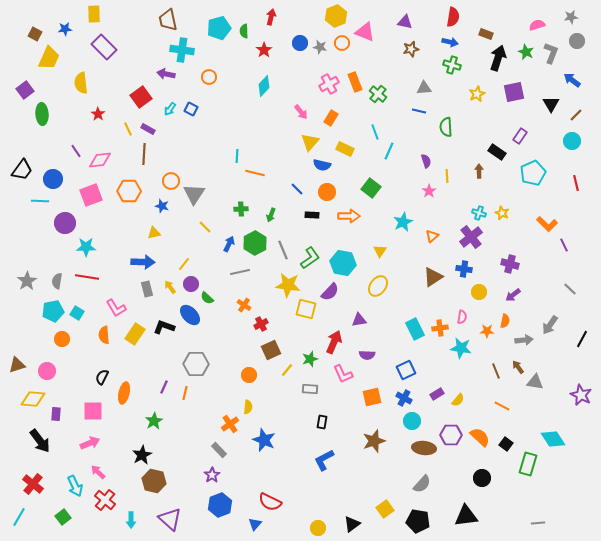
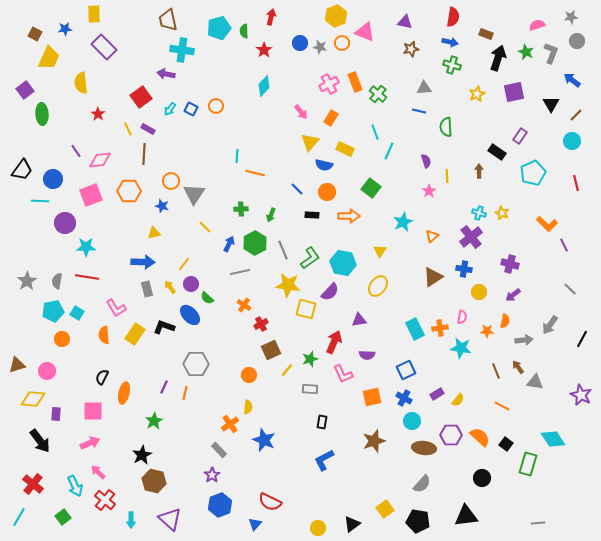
orange circle at (209, 77): moved 7 px right, 29 px down
blue semicircle at (322, 165): moved 2 px right
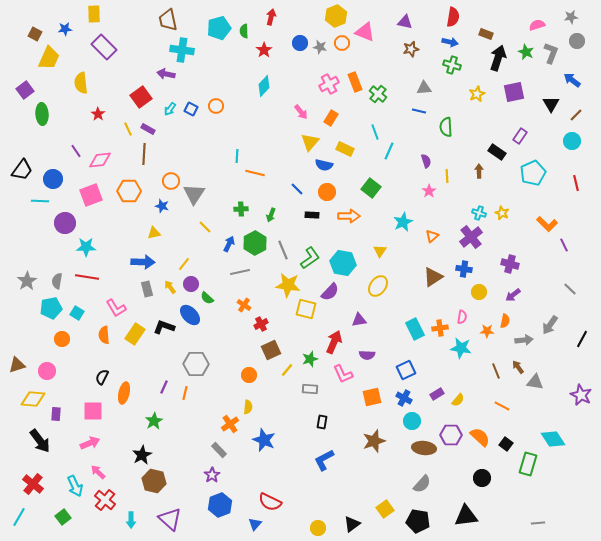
cyan pentagon at (53, 311): moved 2 px left, 3 px up
